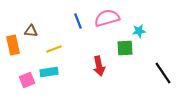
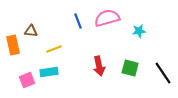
green square: moved 5 px right, 20 px down; rotated 18 degrees clockwise
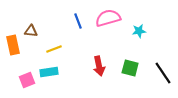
pink semicircle: moved 1 px right
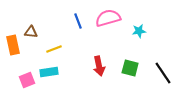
brown triangle: moved 1 px down
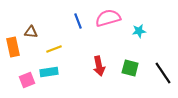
orange rectangle: moved 2 px down
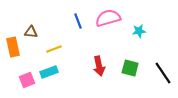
cyan rectangle: rotated 12 degrees counterclockwise
